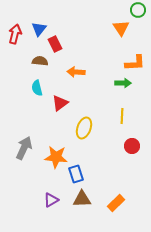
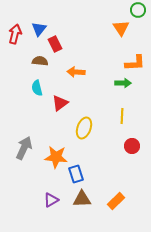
orange rectangle: moved 2 px up
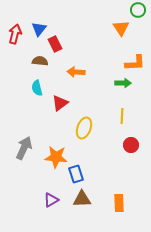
red circle: moved 1 px left, 1 px up
orange rectangle: moved 3 px right, 2 px down; rotated 48 degrees counterclockwise
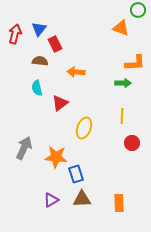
orange triangle: rotated 36 degrees counterclockwise
red circle: moved 1 px right, 2 px up
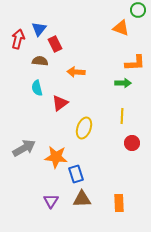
red arrow: moved 3 px right, 5 px down
gray arrow: rotated 35 degrees clockwise
purple triangle: moved 1 px down; rotated 28 degrees counterclockwise
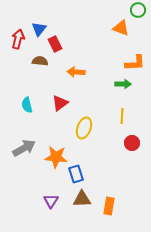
green arrow: moved 1 px down
cyan semicircle: moved 10 px left, 17 px down
orange rectangle: moved 10 px left, 3 px down; rotated 12 degrees clockwise
